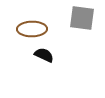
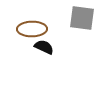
black semicircle: moved 8 px up
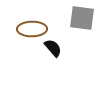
black semicircle: moved 9 px right, 1 px down; rotated 24 degrees clockwise
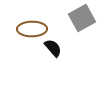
gray square: rotated 36 degrees counterclockwise
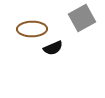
black semicircle: rotated 108 degrees clockwise
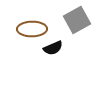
gray square: moved 5 px left, 2 px down
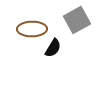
black semicircle: rotated 36 degrees counterclockwise
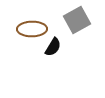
black semicircle: moved 1 px up
